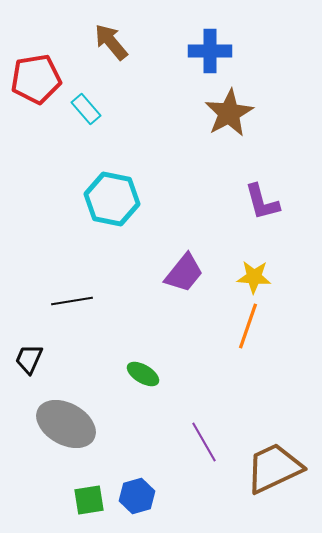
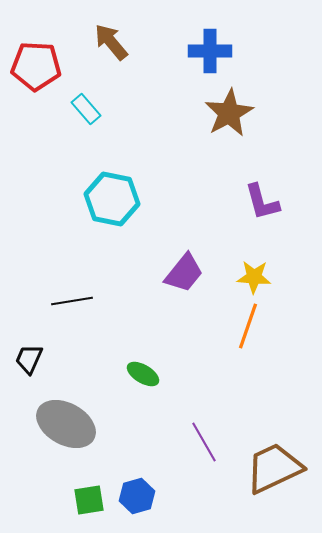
red pentagon: moved 13 px up; rotated 12 degrees clockwise
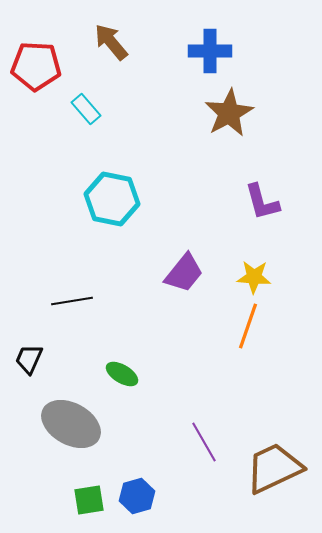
green ellipse: moved 21 px left
gray ellipse: moved 5 px right
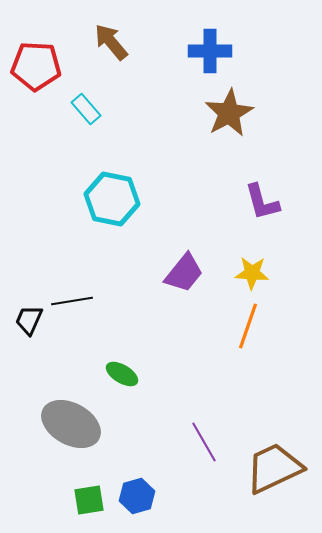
yellow star: moved 2 px left, 4 px up
black trapezoid: moved 39 px up
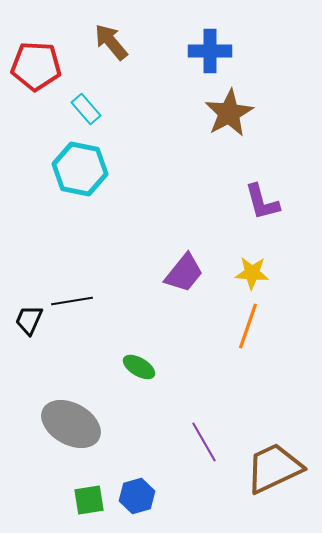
cyan hexagon: moved 32 px left, 30 px up
green ellipse: moved 17 px right, 7 px up
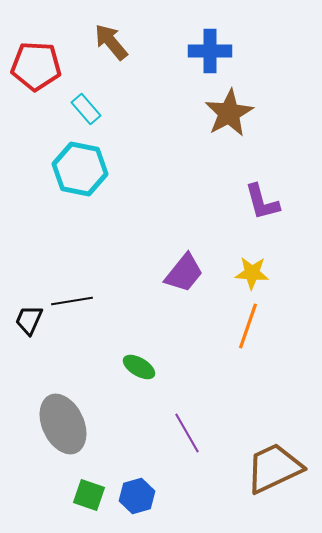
gray ellipse: moved 8 px left; rotated 36 degrees clockwise
purple line: moved 17 px left, 9 px up
green square: moved 5 px up; rotated 28 degrees clockwise
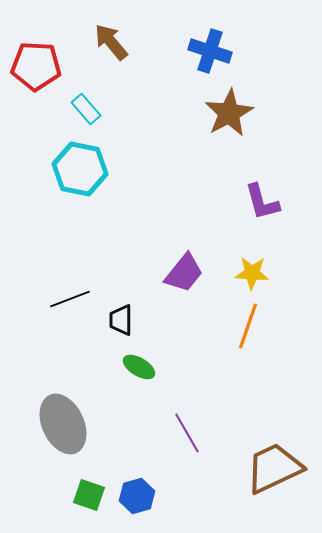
blue cross: rotated 18 degrees clockwise
black line: moved 2 px left, 2 px up; rotated 12 degrees counterclockwise
black trapezoid: moved 92 px right; rotated 24 degrees counterclockwise
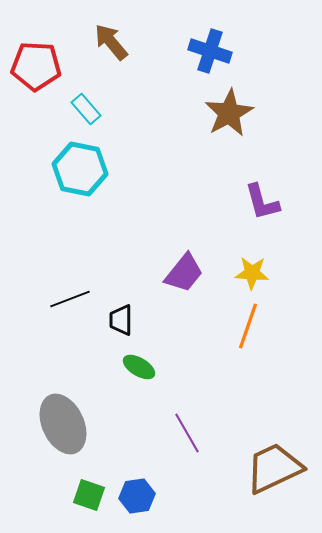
blue hexagon: rotated 8 degrees clockwise
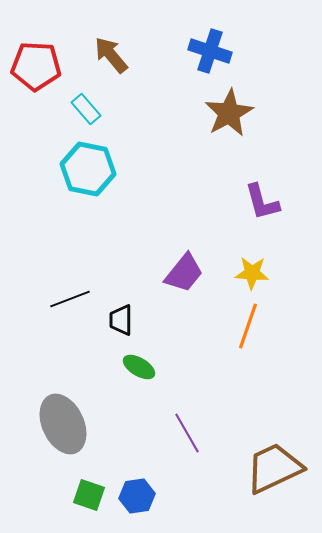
brown arrow: moved 13 px down
cyan hexagon: moved 8 px right
